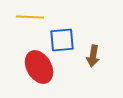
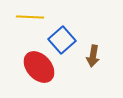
blue square: rotated 36 degrees counterclockwise
red ellipse: rotated 12 degrees counterclockwise
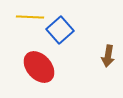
blue square: moved 2 px left, 10 px up
brown arrow: moved 15 px right
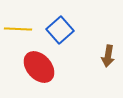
yellow line: moved 12 px left, 12 px down
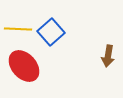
blue square: moved 9 px left, 2 px down
red ellipse: moved 15 px left, 1 px up
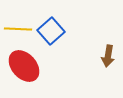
blue square: moved 1 px up
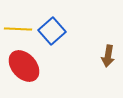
blue square: moved 1 px right
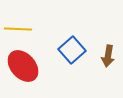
blue square: moved 20 px right, 19 px down
red ellipse: moved 1 px left
